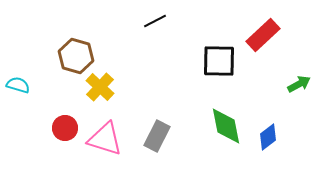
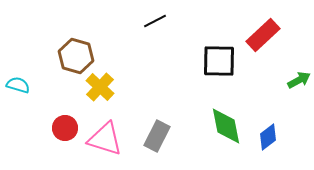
green arrow: moved 4 px up
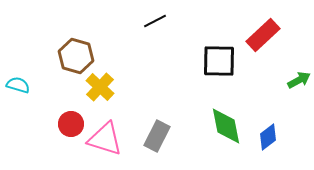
red circle: moved 6 px right, 4 px up
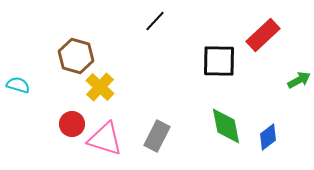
black line: rotated 20 degrees counterclockwise
red circle: moved 1 px right
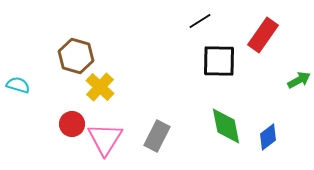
black line: moved 45 px right; rotated 15 degrees clockwise
red rectangle: rotated 12 degrees counterclockwise
pink triangle: rotated 45 degrees clockwise
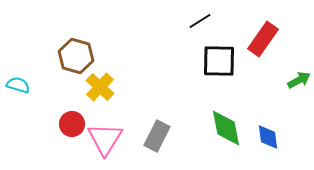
red rectangle: moved 4 px down
green diamond: moved 2 px down
blue diamond: rotated 60 degrees counterclockwise
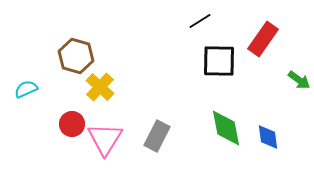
green arrow: rotated 65 degrees clockwise
cyan semicircle: moved 8 px right, 4 px down; rotated 40 degrees counterclockwise
